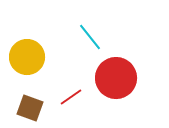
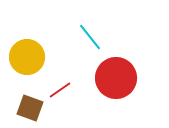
red line: moved 11 px left, 7 px up
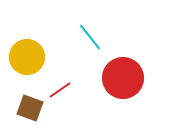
red circle: moved 7 px right
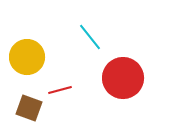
red line: rotated 20 degrees clockwise
brown square: moved 1 px left
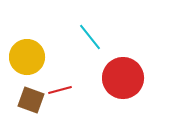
brown square: moved 2 px right, 8 px up
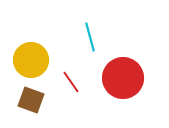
cyan line: rotated 24 degrees clockwise
yellow circle: moved 4 px right, 3 px down
red line: moved 11 px right, 8 px up; rotated 70 degrees clockwise
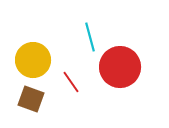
yellow circle: moved 2 px right
red circle: moved 3 px left, 11 px up
brown square: moved 1 px up
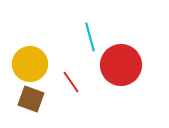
yellow circle: moved 3 px left, 4 px down
red circle: moved 1 px right, 2 px up
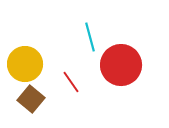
yellow circle: moved 5 px left
brown square: rotated 20 degrees clockwise
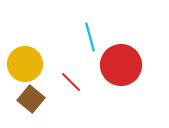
red line: rotated 10 degrees counterclockwise
